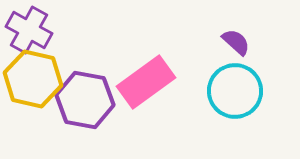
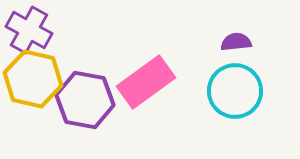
purple semicircle: rotated 48 degrees counterclockwise
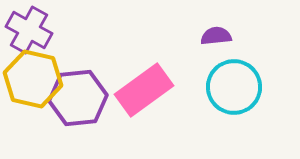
purple semicircle: moved 20 px left, 6 px up
pink rectangle: moved 2 px left, 8 px down
cyan circle: moved 1 px left, 4 px up
purple hexagon: moved 7 px left, 2 px up; rotated 16 degrees counterclockwise
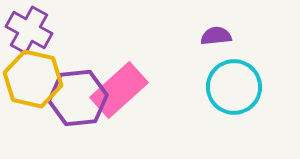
pink rectangle: moved 25 px left; rotated 6 degrees counterclockwise
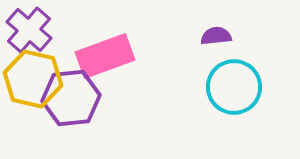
purple cross: rotated 12 degrees clockwise
pink rectangle: moved 14 px left, 34 px up; rotated 22 degrees clockwise
purple hexagon: moved 7 px left
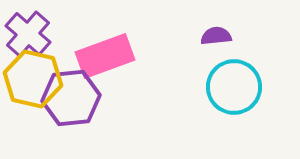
purple cross: moved 1 px left, 4 px down
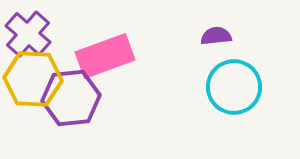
yellow hexagon: rotated 10 degrees counterclockwise
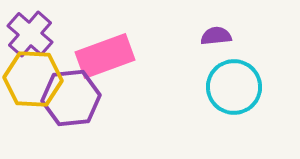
purple cross: moved 2 px right
